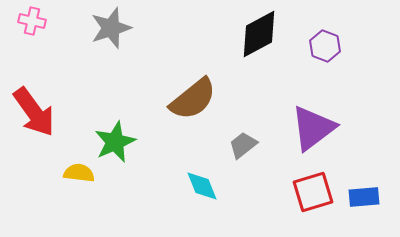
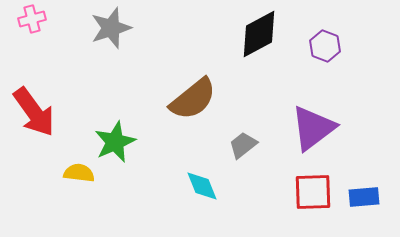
pink cross: moved 2 px up; rotated 28 degrees counterclockwise
red square: rotated 15 degrees clockwise
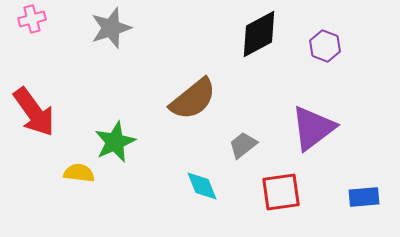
red square: moved 32 px left; rotated 6 degrees counterclockwise
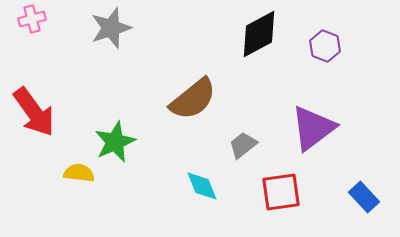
blue rectangle: rotated 52 degrees clockwise
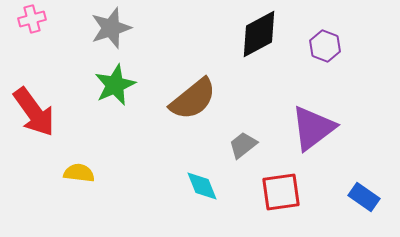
green star: moved 57 px up
blue rectangle: rotated 12 degrees counterclockwise
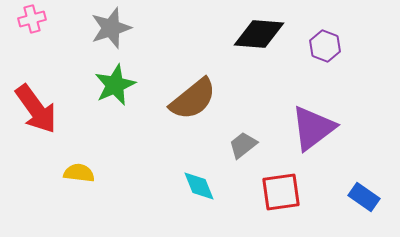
black diamond: rotated 33 degrees clockwise
red arrow: moved 2 px right, 3 px up
cyan diamond: moved 3 px left
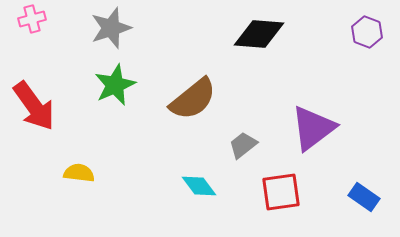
purple hexagon: moved 42 px right, 14 px up
red arrow: moved 2 px left, 3 px up
cyan diamond: rotated 15 degrees counterclockwise
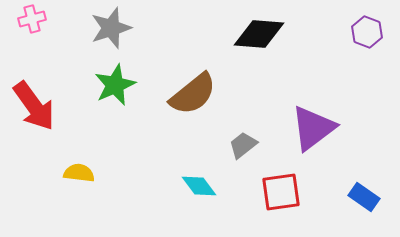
brown semicircle: moved 5 px up
